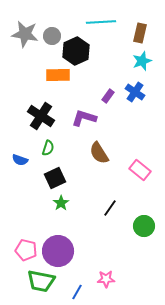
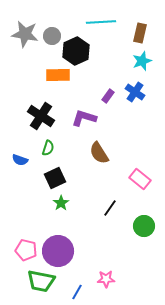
pink rectangle: moved 9 px down
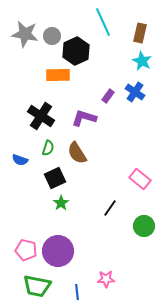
cyan line: moved 2 px right; rotated 68 degrees clockwise
cyan star: rotated 24 degrees counterclockwise
brown semicircle: moved 22 px left
green trapezoid: moved 4 px left, 5 px down
blue line: rotated 35 degrees counterclockwise
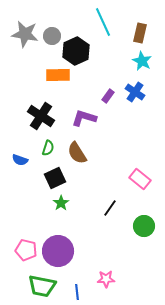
green trapezoid: moved 5 px right
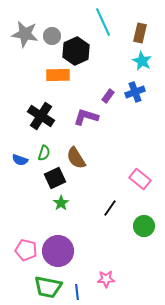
blue cross: rotated 36 degrees clockwise
purple L-shape: moved 2 px right, 1 px up
green semicircle: moved 4 px left, 5 px down
brown semicircle: moved 1 px left, 5 px down
green trapezoid: moved 6 px right, 1 px down
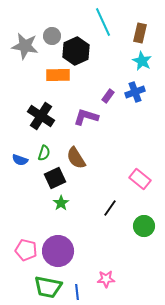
gray star: moved 12 px down
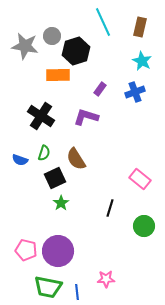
brown rectangle: moved 6 px up
black hexagon: rotated 8 degrees clockwise
purple rectangle: moved 8 px left, 7 px up
brown semicircle: moved 1 px down
black line: rotated 18 degrees counterclockwise
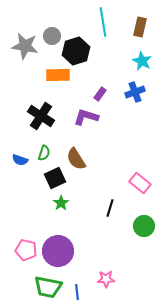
cyan line: rotated 16 degrees clockwise
purple rectangle: moved 5 px down
pink rectangle: moved 4 px down
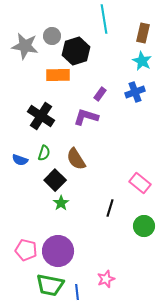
cyan line: moved 1 px right, 3 px up
brown rectangle: moved 3 px right, 6 px down
black square: moved 2 px down; rotated 20 degrees counterclockwise
pink star: rotated 18 degrees counterclockwise
green trapezoid: moved 2 px right, 2 px up
